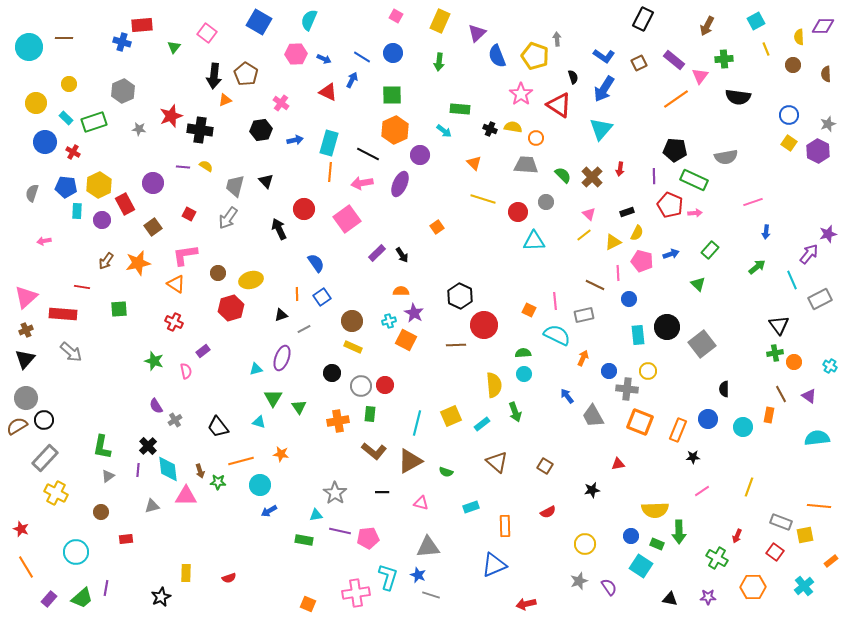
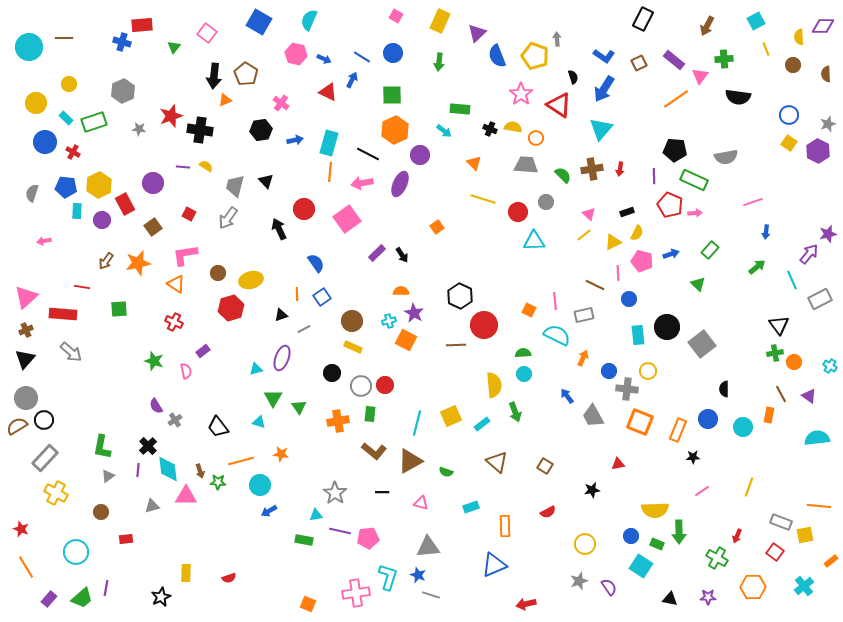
pink hexagon at (296, 54): rotated 15 degrees clockwise
brown cross at (592, 177): moved 8 px up; rotated 35 degrees clockwise
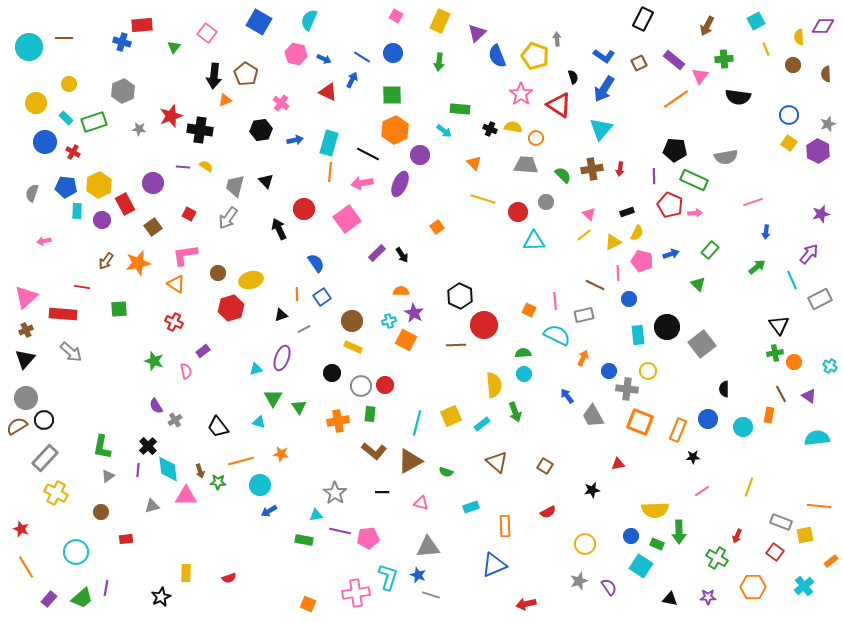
purple star at (828, 234): moved 7 px left, 20 px up
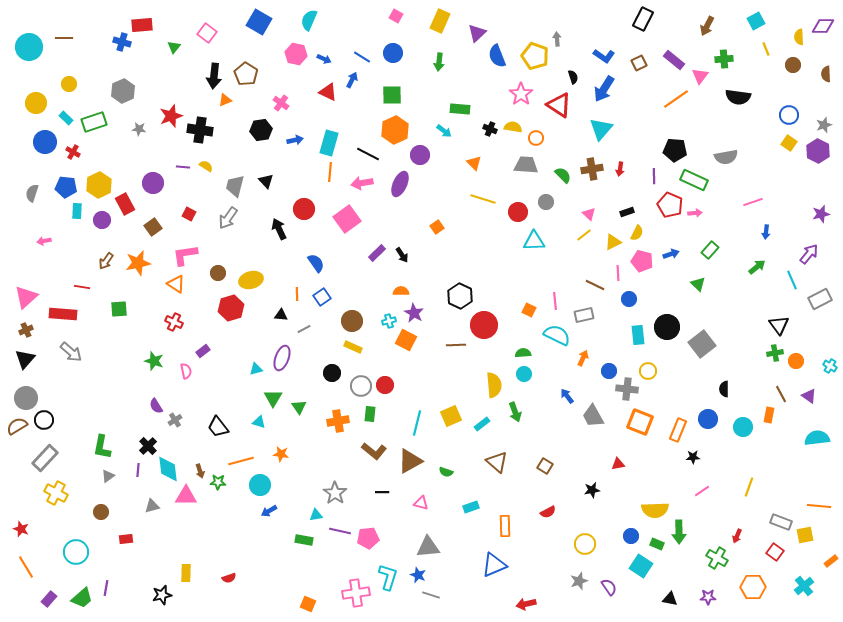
gray star at (828, 124): moved 4 px left, 1 px down
black triangle at (281, 315): rotated 24 degrees clockwise
orange circle at (794, 362): moved 2 px right, 1 px up
black star at (161, 597): moved 1 px right, 2 px up; rotated 12 degrees clockwise
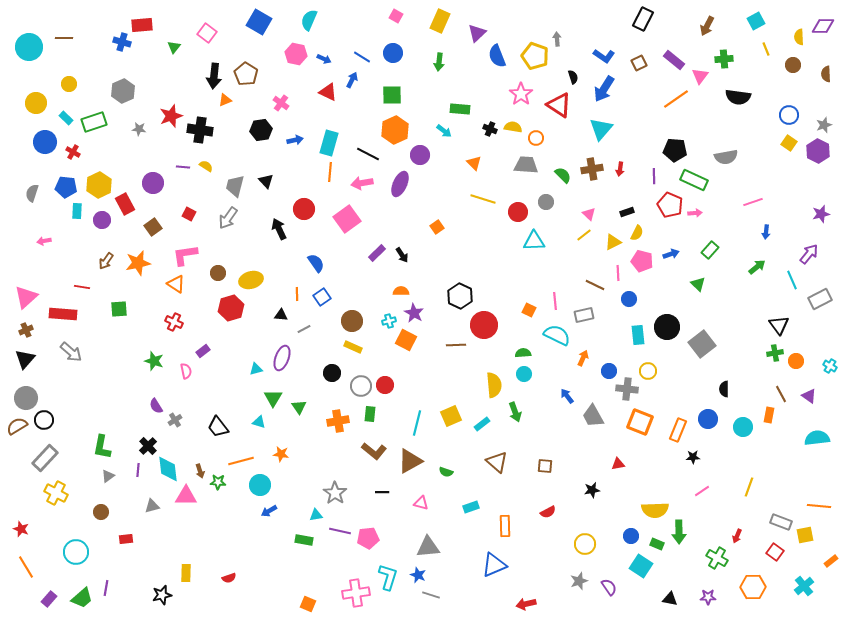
brown square at (545, 466): rotated 28 degrees counterclockwise
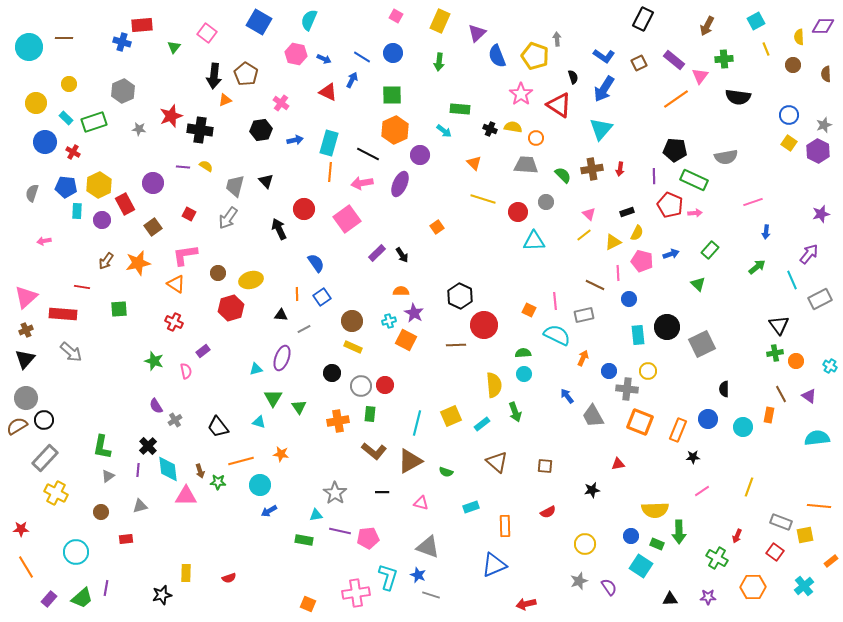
gray square at (702, 344): rotated 12 degrees clockwise
gray triangle at (152, 506): moved 12 px left
red star at (21, 529): rotated 21 degrees counterclockwise
gray triangle at (428, 547): rotated 25 degrees clockwise
black triangle at (670, 599): rotated 14 degrees counterclockwise
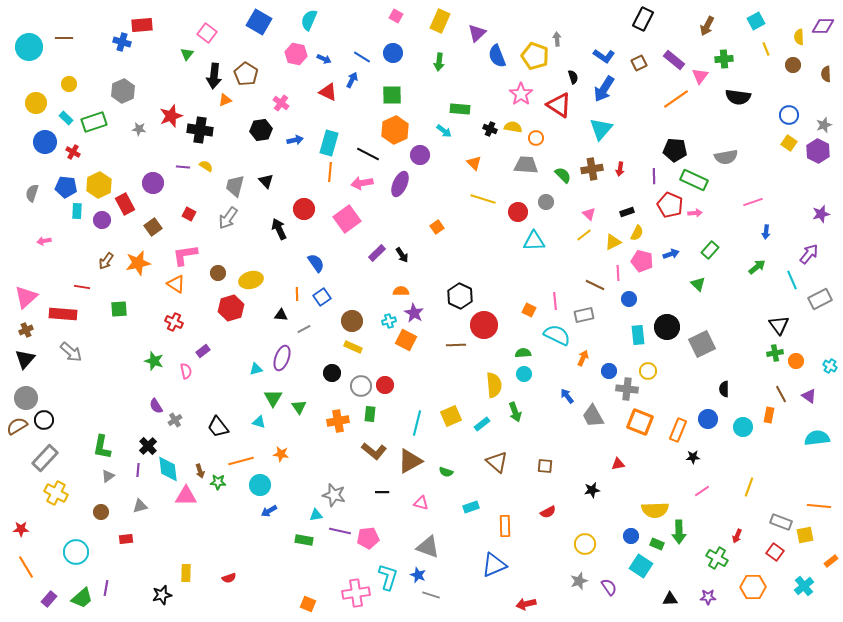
green triangle at (174, 47): moved 13 px right, 7 px down
gray star at (335, 493): moved 1 px left, 2 px down; rotated 20 degrees counterclockwise
